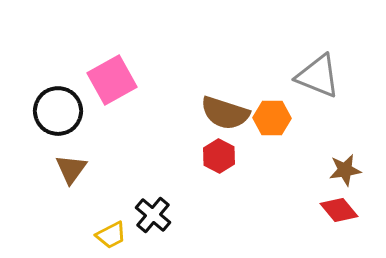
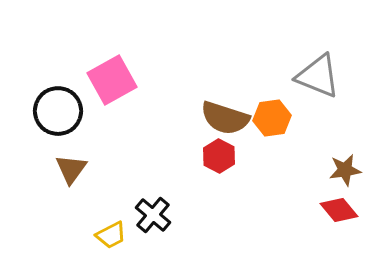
brown semicircle: moved 5 px down
orange hexagon: rotated 9 degrees counterclockwise
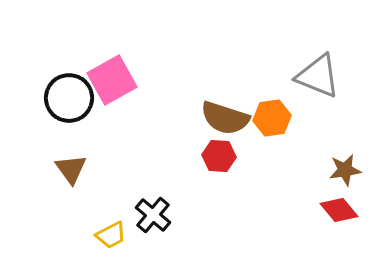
black circle: moved 11 px right, 13 px up
red hexagon: rotated 24 degrees counterclockwise
brown triangle: rotated 12 degrees counterclockwise
